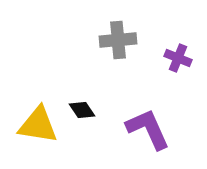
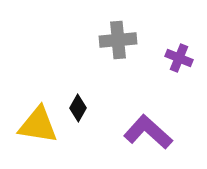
purple cross: moved 1 px right
black diamond: moved 4 px left, 2 px up; rotated 64 degrees clockwise
purple L-shape: moved 3 px down; rotated 24 degrees counterclockwise
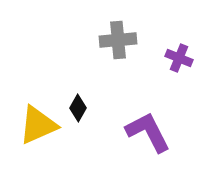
yellow triangle: rotated 33 degrees counterclockwise
purple L-shape: rotated 21 degrees clockwise
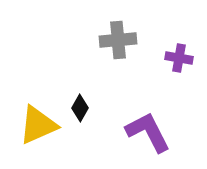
purple cross: rotated 12 degrees counterclockwise
black diamond: moved 2 px right
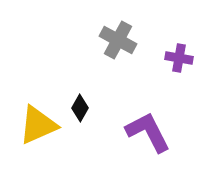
gray cross: rotated 33 degrees clockwise
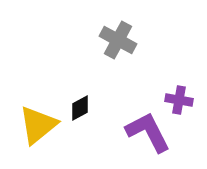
purple cross: moved 42 px down
black diamond: rotated 32 degrees clockwise
yellow triangle: rotated 15 degrees counterclockwise
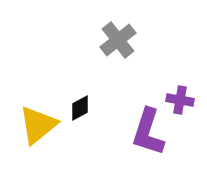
gray cross: rotated 24 degrees clockwise
purple cross: moved 1 px right
purple L-shape: rotated 135 degrees counterclockwise
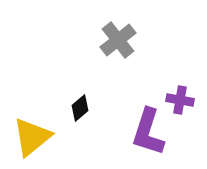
black diamond: rotated 12 degrees counterclockwise
yellow triangle: moved 6 px left, 12 px down
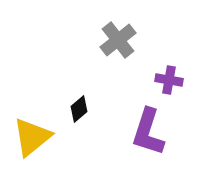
purple cross: moved 11 px left, 20 px up
black diamond: moved 1 px left, 1 px down
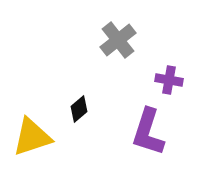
yellow triangle: rotated 21 degrees clockwise
